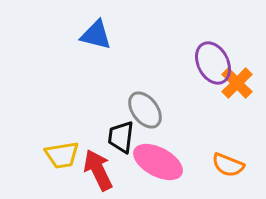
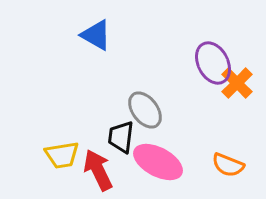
blue triangle: rotated 16 degrees clockwise
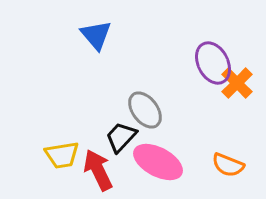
blue triangle: rotated 20 degrees clockwise
black trapezoid: rotated 36 degrees clockwise
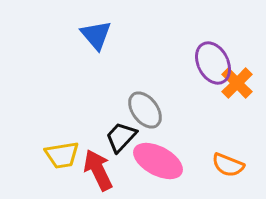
pink ellipse: moved 1 px up
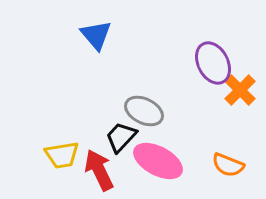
orange cross: moved 3 px right, 7 px down
gray ellipse: moved 1 px left, 1 px down; rotated 27 degrees counterclockwise
red arrow: moved 1 px right
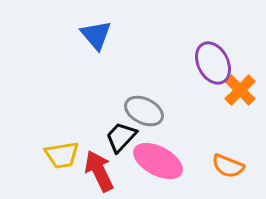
orange semicircle: moved 1 px down
red arrow: moved 1 px down
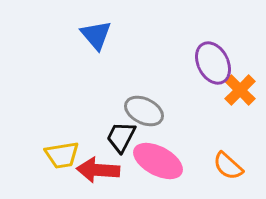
black trapezoid: rotated 16 degrees counterclockwise
orange semicircle: rotated 20 degrees clockwise
red arrow: moved 1 px left, 1 px up; rotated 60 degrees counterclockwise
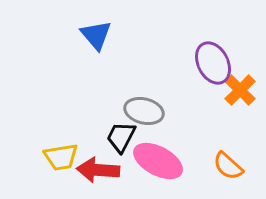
gray ellipse: rotated 12 degrees counterclockwise
yellow trapezoid: moved 1 px left, 2 px down
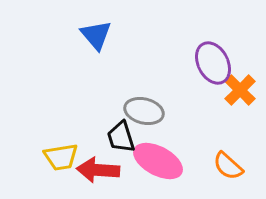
black trapezoid: rotated 44 degrees counterclockwise
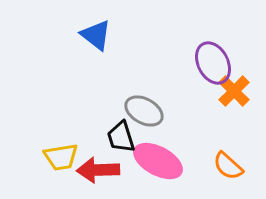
blue triangle: rotated 12 degrees counterclockwise
orange cross: moved 6 px left, 1 px down
gray ellipse: rotated 15 degrees clockwise
red arrow: rotated 6 degrees counterclockwise
